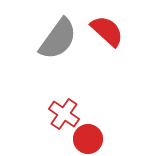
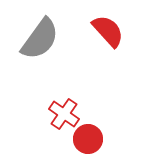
red semicircle: moved 1 px right; rotated 6 degrees clockwise
gray semicircle: moved 18 px left
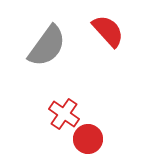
gray semicircle: moved 7 px right, 7 px down
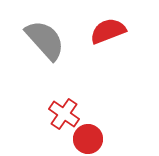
red semicircle: rotated 69 degrees counterclockwise
gray semicircle: moved 2 px left, 6 px up; rotated 78 degrees counterclockwise
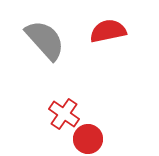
red semicircle: rotated 9 degrees clockwise
